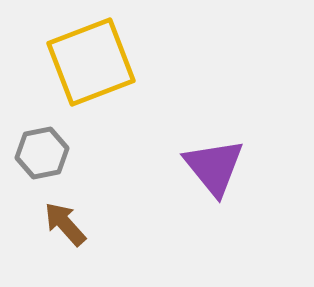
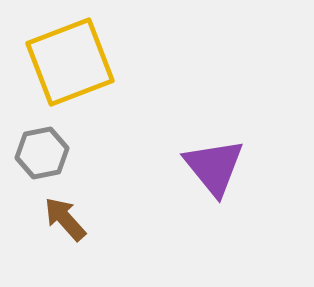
yellow square: moved 21 px left
brown arrow: moved 5 px up
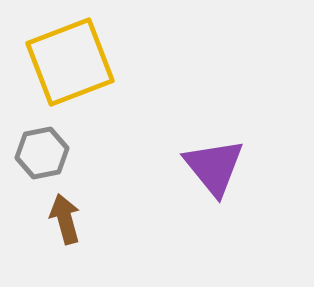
brown arrow: rotated 27 degrees clockwise
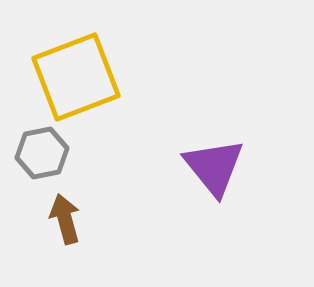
yellow square: moved 6 px right, 15 px down
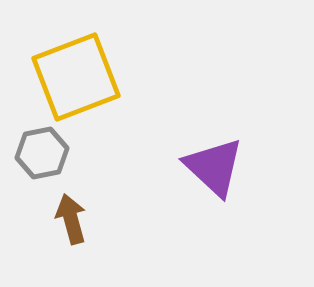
purple triangle: rotated 8 degrees counterclockwise
brown arrow: moved 6 px right
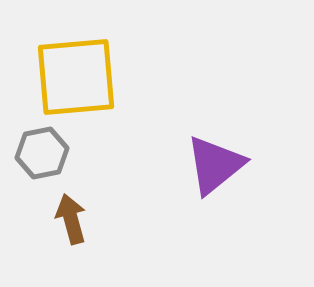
yellow square: rotated 16 degrees clockwise
purple triangle: moved 1 px right, 2 px up; rotated 38 degrees clockwise
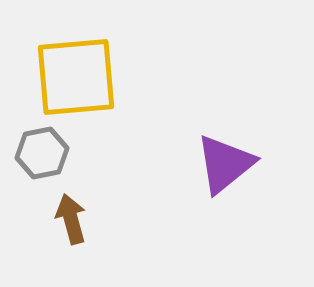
purple triangle: moved 10 px right, 1 px up
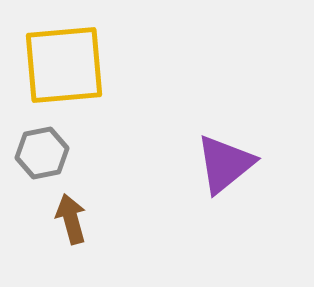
yellow square: moved 12 px left, 12 px up
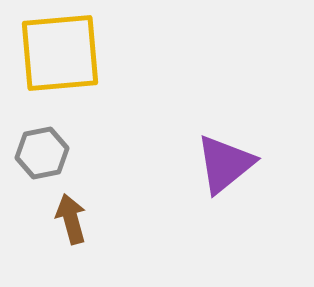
yellow square: moved 4 px left, 12 px up
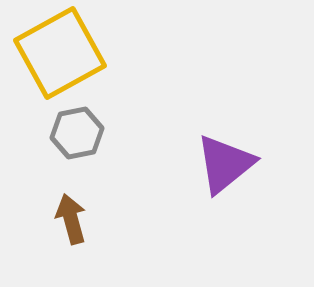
yellow square: rotated 24 degrees counterclockwise
gray hexagon: moved 35 px right, 20 px up
